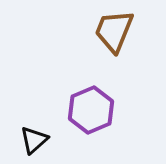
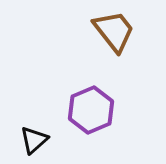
brown trapezoid: rotated 120 degrees clockwise
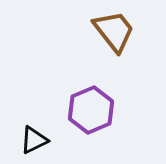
black triangle: rotated 16 degrees clockwise
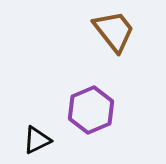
black triangle: moved 3 px right
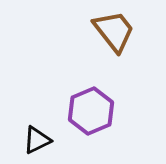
purple hexagon: moved 1 px down
